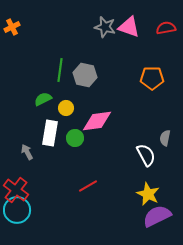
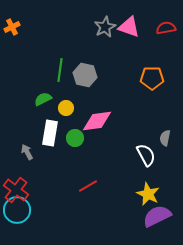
gray star: rotated 30 degrees clockwise
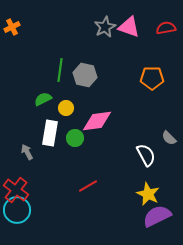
gray semicircle: moved 4 px right; rotated 56 degrees counterclockwise
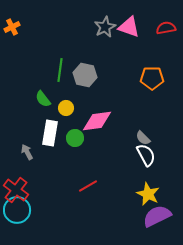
green semicircle: rotated 102 degrees counterclockwise
gray semicircle: moved 26 px left
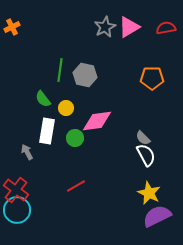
pink triangle: rotated 50 degrees counterclockwise
white rectangle: moved 3 px left, 2 px up
red line: moved 12 px left
yellow star: moved 1 px right, 1 px up
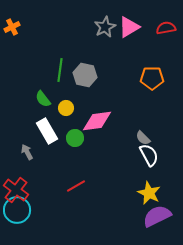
white rectangle: rotated 40 degrees counterclockwise
white semicircle: moved 3 px right
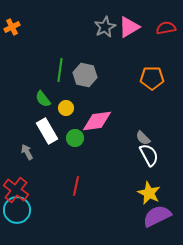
red line: rotated 48 degrees counterclockwise
